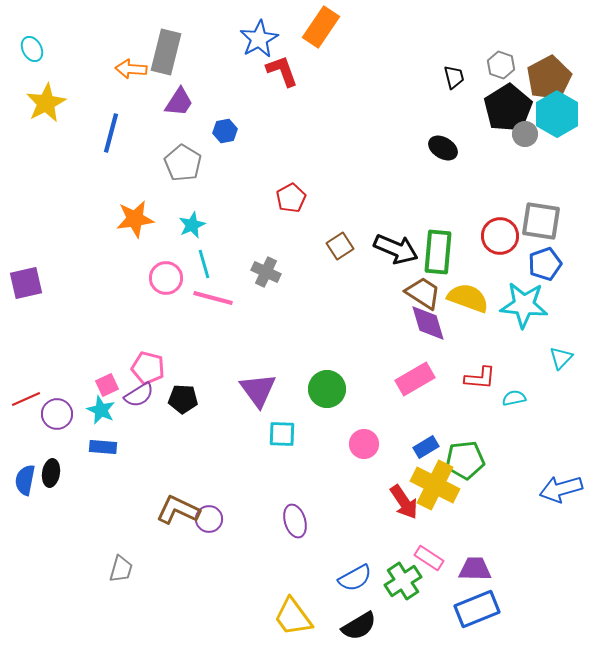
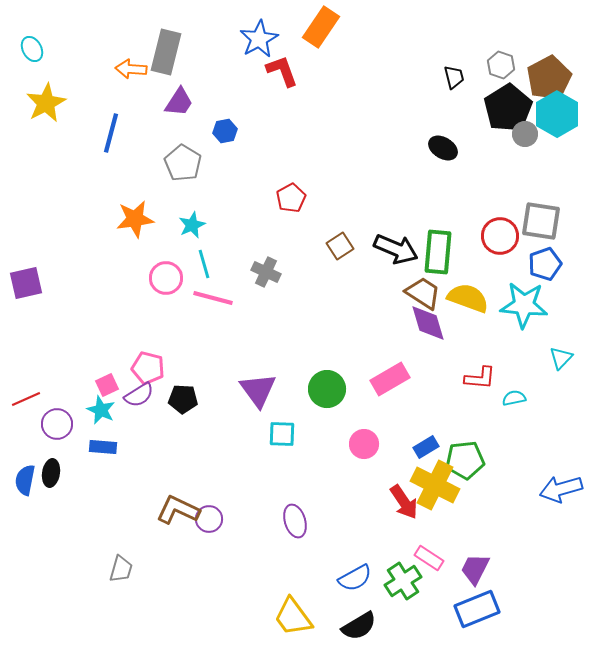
pink rectangle at (415, 379): moved 25 px left
purple circle at (57, 414): moved 10 px down
purple trapezoid at (475, 569): rotated 64 degrees counterclockwise
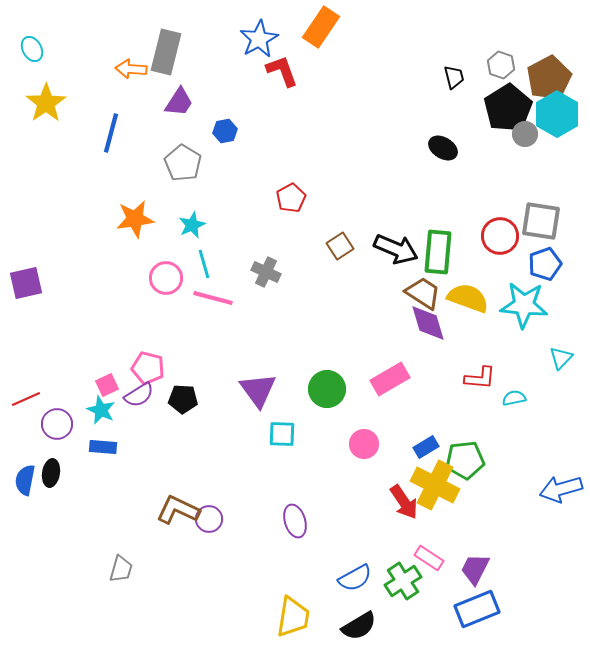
yellow star at (46, 103): rotated 6 degrees counterclockwise
yellow trapezoid at (293, 617): rotated 135 degrees counterclockwise
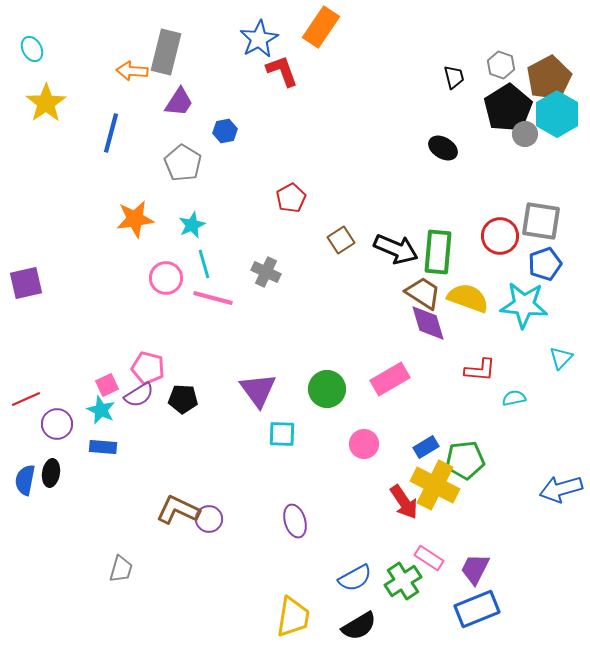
orange arrow at (131, 69): moved 1 px right, 2 px down
brown square at (340, 246): moved 1 px right, 6 px up
red L-shape at (480, 378): moved 8 px up
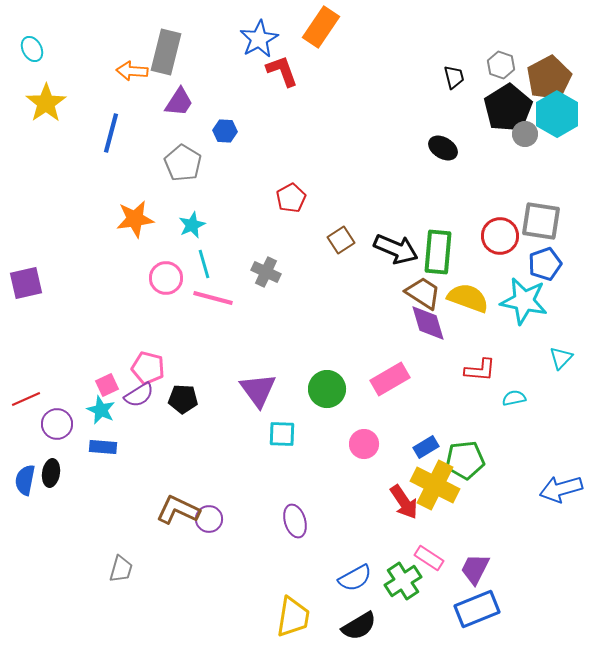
blue hexagon at (225, 131): rotated 15 degrees clockwise
cyan star at (524, 305): moved 4 px up; rotated 6 degrees clockwise
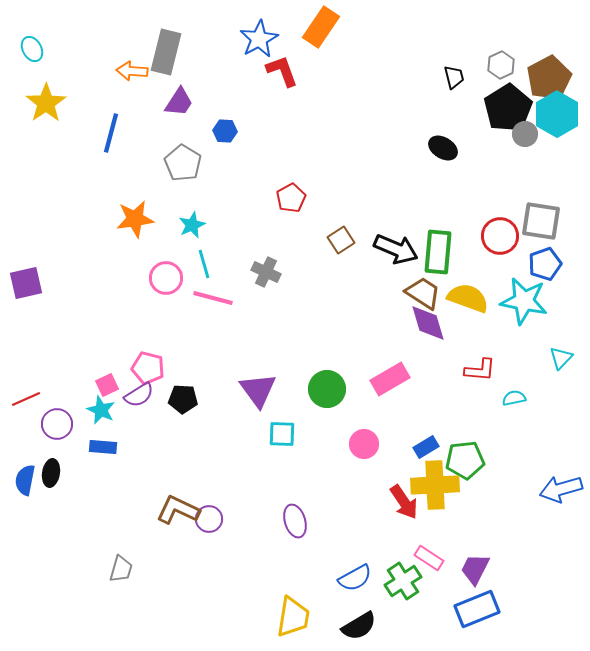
gray hexagon at (501, 65): rotated 16 degrees clockwise
yellow cross at (435, 485): rotated 30 degrees counterclockwise
